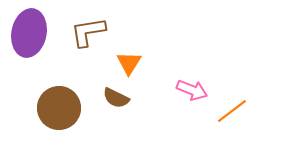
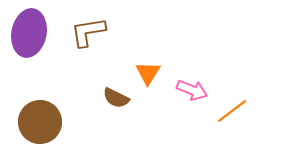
orange triangle: moved 19 px right, 10 px down
brown circle: moved 19 px left, 14 px down
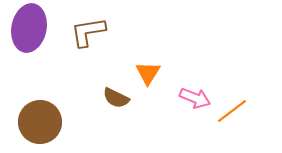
purple ellipse: moved 5 px up
pink arrow: moved 3 px right, 8 px down
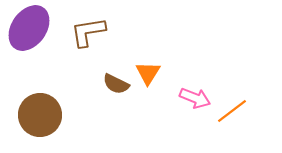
purple ellipse: rotated 24 degrees clockwise
brown semicircle: moved 14 px up
brown circle: moved 7 px up
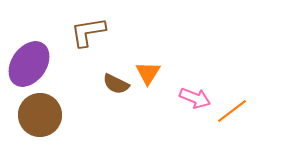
purple ellipse: moved 36 px down
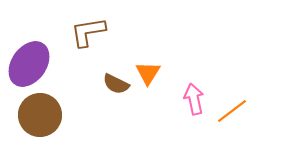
pink arrow: moved 1 px left, 1 px down; rotated 124 degrees counterclockwise
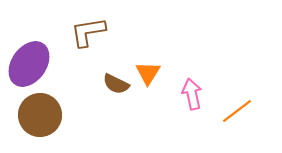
pink arrow: moved 2 px left, 5 px up
orange line: moved 5 px right
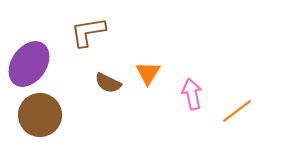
brown semicircle: moved 8 px left, 1 px up
